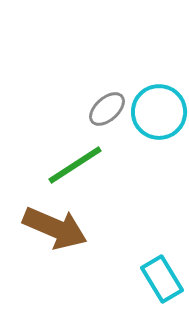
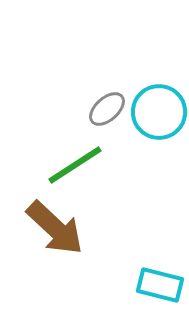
brown arrow: rotated 20 degrees clockwise
cyan rectangle: moved 2 px left, 6 px down; rotated 45 degrees counterclockwise
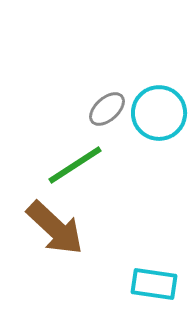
cyan circle: moved 1 px down
cyan rectangle: moved 6 px left, 1 px up; rotated 6 degrees counterclockwise
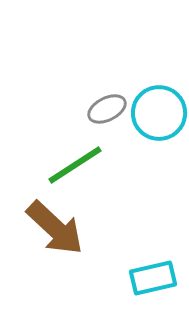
gray ellipse: rotated 15 degrees clockwise
cyan rectangle: moved 1 px left, 6 px up; rotated 21 degrees counterclockwise
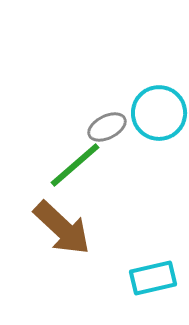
gray ellipse: moved 18 px down
green line: rotated 8 degrees counterclockwise
brown arrow: moved 7 px right
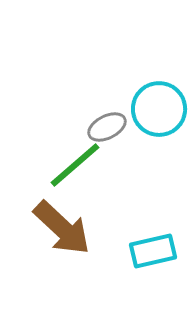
cyan circle: moved 4 px up
cyan rectangle: moved 27 px up
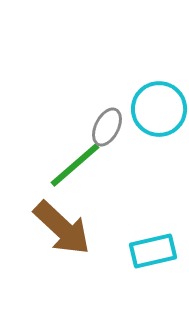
gray ellipse: rotated 36 degrees counterclockwise
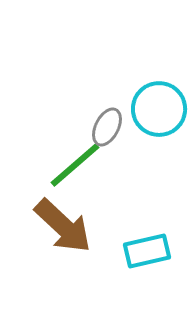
brown arrow: moved 1 px right, 2 px up
cyan rectangle: moved 6 px left
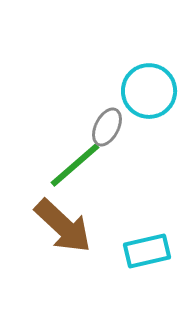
cyan circle: moved 10 px left, 18 px up
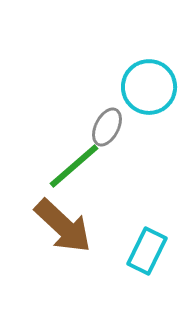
cyan circle: moved 4 px up
green line: moved 1 px left, 1 px down
cyan rectangle: rotated 51 degrees counterclockwise
